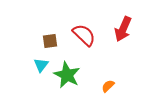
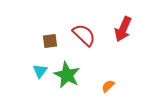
cyan triangle: moved 1 px left, 6 px down
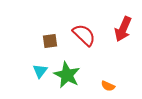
orange semicircle: rotated 112 degrees counterclockwise
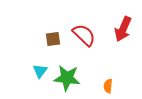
brown square: moved 3 px right, 2 px up
green star: moved 3 px down; rotated 20 degrees counterclockwise
orange semicircle: rotated 72 degrees clockwise
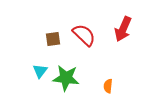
green star: moved 1 px left
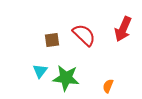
brown square: moved 1 px left, 1 px down
orange semicircle: rotated 16 degrees clockwise
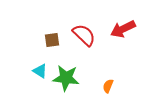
red arrow: rotated 40 degrees clockwise
cyan triangle: rotated 35 degrees counterclockwise
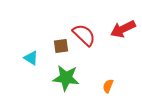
brown square: moved 9 px right, 6 px down
cyan triangle: moved 9 px left, 13 px up
